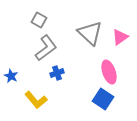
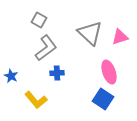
pink triangle: rotated 18 degrees clockwise
blue cross: rotated 16 degrees clockwise
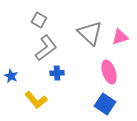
blue square: moved 2 px right, 5 px down
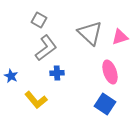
pink ellipse: moved 1 px right
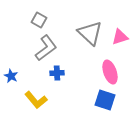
blue square: moved 4 px up; rotated 15 degrees counterclockwise
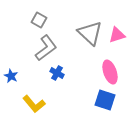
pink triangle: moved 3 px left, 2 px up
blue cross: rotated 32 degrees clockwise
yellow L-shape: moved 2 px left, 4 px down
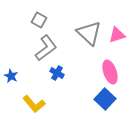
gray triangle: moved 1 px left
blue square: moved 1 px up; rotated 25 degrees clockwise
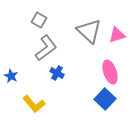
gray triangle: moved 2 px up
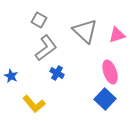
gray triangle: moved 4 px left
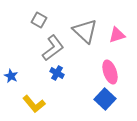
gray L-shape: moved 7 px right
